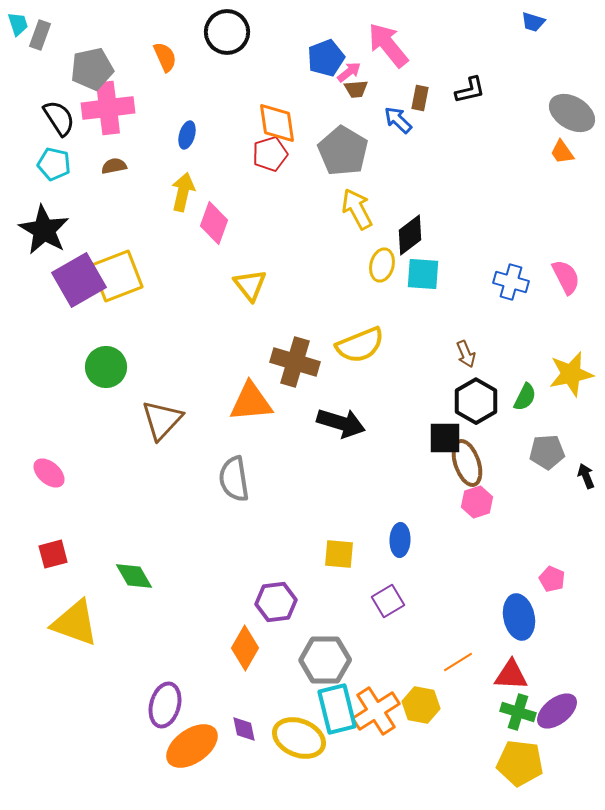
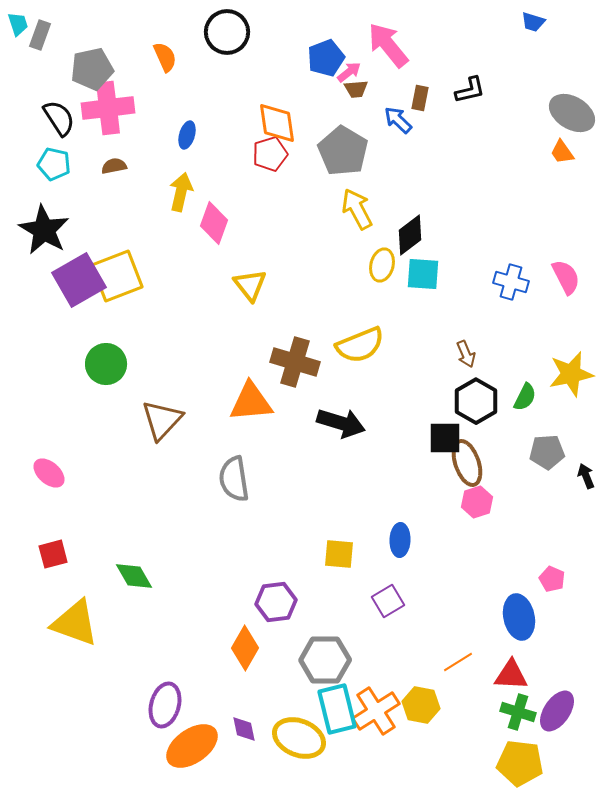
yellow arrow at (183, 192): moved 2 px left
green circle at (106, 367): moved 3 px up
purple ellipse at (557, 711): rotated 18 degrees counterclockwise
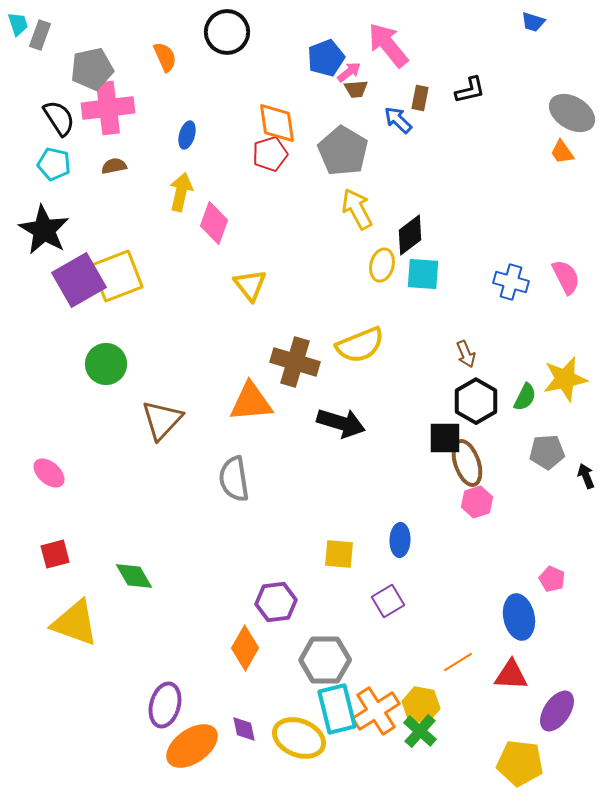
yellow star at (571, 374): moved 6 px left, 5 px down
red square at (53, 554): moved 2 px right
green cross at (518, 712): moved 98 px left, 19 px down; rotated 24 degrees clockwise
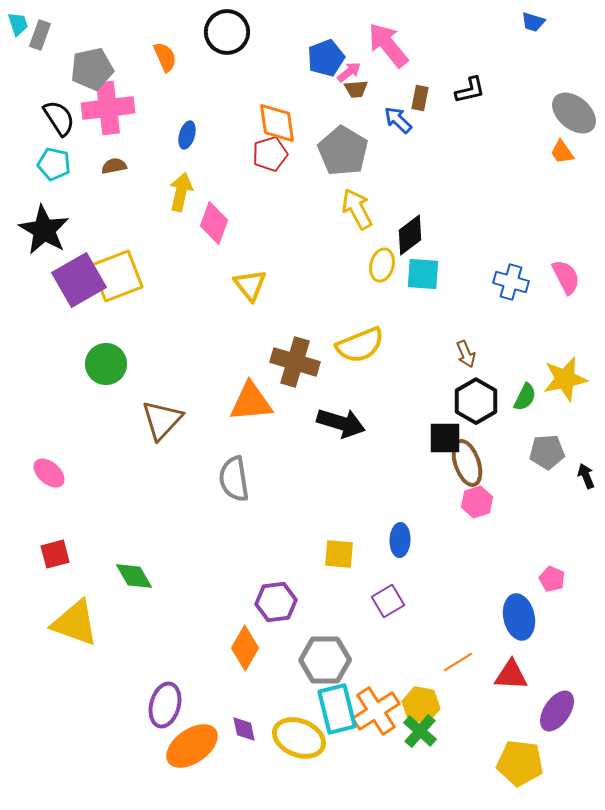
gray ellipse at (572, 113): moved 2 px right; rotated 9 degrees clockwise
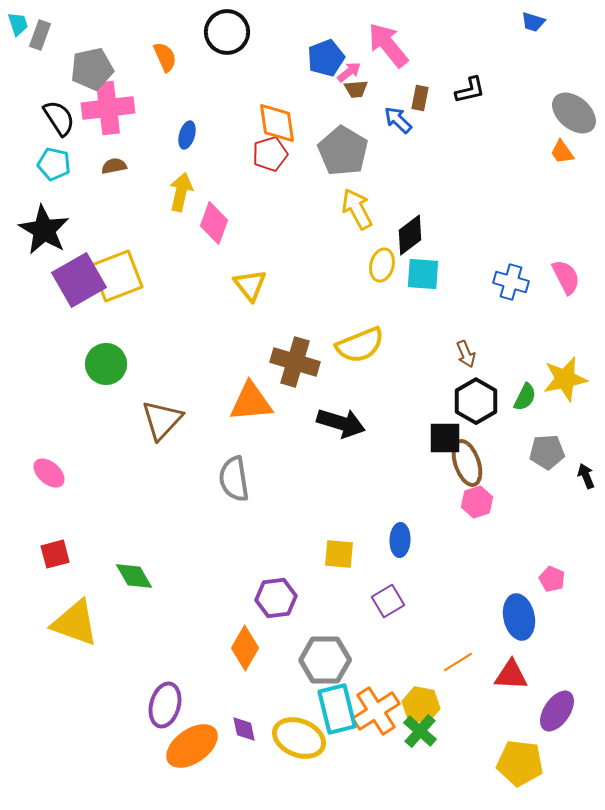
purple hexagon at (276, 602): moved 4 px up
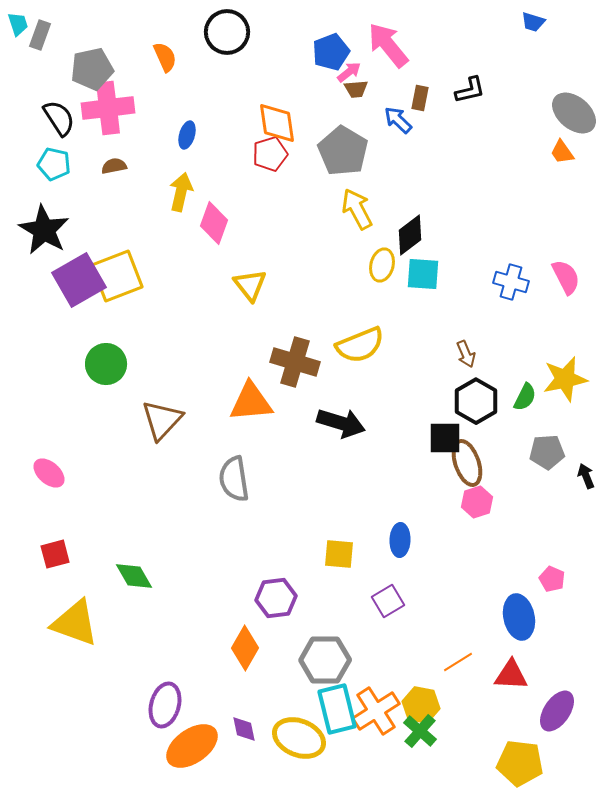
blue pentagon at (326, 58): moved 5 px right, 6 px up
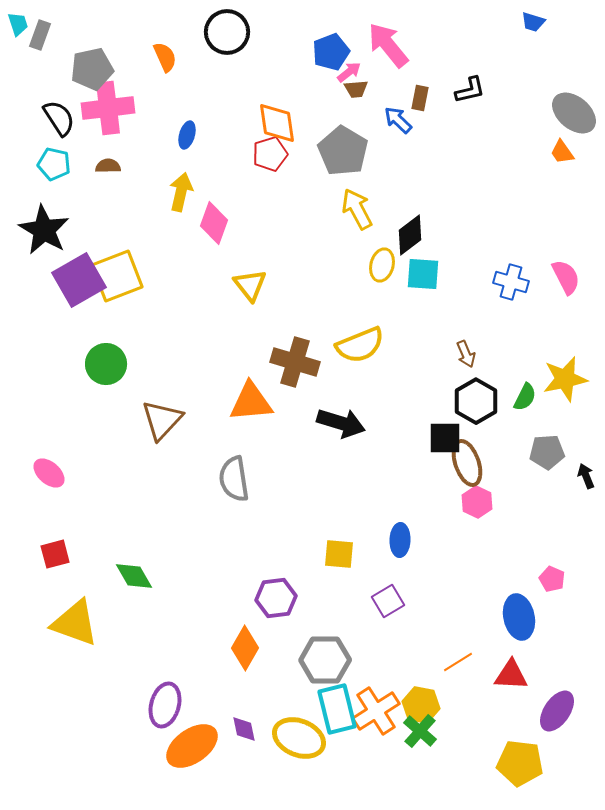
brown semicircle at (114, 166): moved 6 px left; rotated 10 degrees clockwise
pink hexagon at (477, 502): rotated 16 degrees counterclockwise
